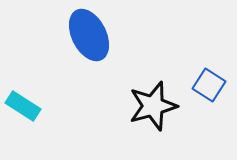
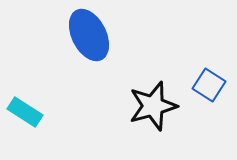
cyan rectangle: moved 2 px right, 6 px down
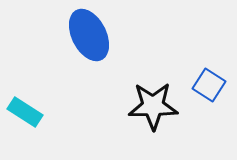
black star: rotated 15 degrees clockwise
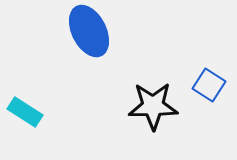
blue ellipse: moved 4 px up
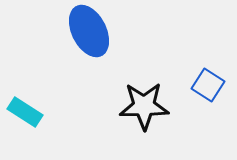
blue square: moved 1 px left
black star: moved 9 px left
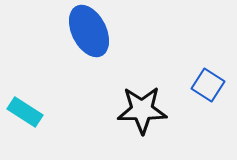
black star: moved 2 px left, 4 px down
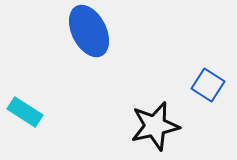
black star: moved 13 px right, 16 px down; rotated 12 degrees counterclockwise
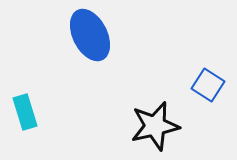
blue ellipse: moved 1 px right, 4 px down
cyan rectangle: rotated 40 degrees clockwise
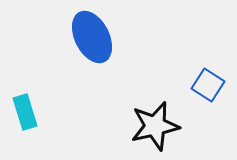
blue ellipse: moved 2 px right, 2 px down
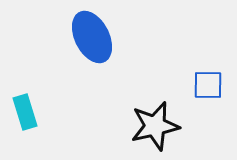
blue square: rotated 32 degrees counterclockwise
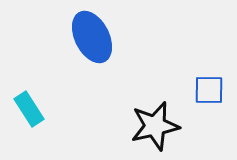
blue square: moved 1 px right, 5 px down
cyan rectangle: moved 4 px right, 3 px up; rotated 16 degrees counterclockwise
